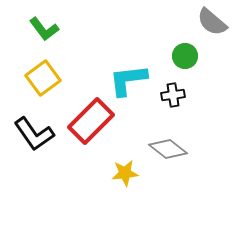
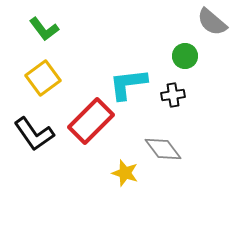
cyan L-shape: moved 4 px down
gray diamond: moved 5 px left; rotated 15 degrees clockwise
yellow star: rotated 24 degrees clockwise
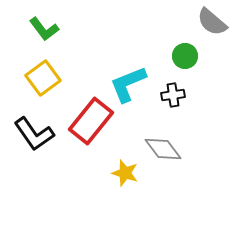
cyan L-shape: rotated 15 degrees counterclockwise
red rectangle: rotated 6 degrees counterclockwise
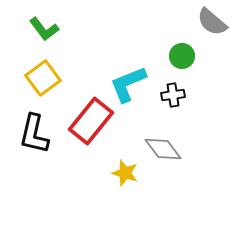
green circle: moved 3 px left
black L-shape: rotated 48 degrees clockwise
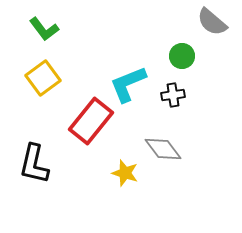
black L-shape: moved 30 px down
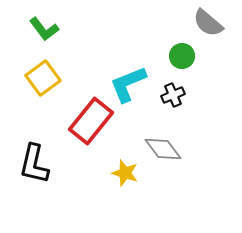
gray semicircle: moved 4 px left, 1 px down
black cross: rotated 15 degrees counterclockwise
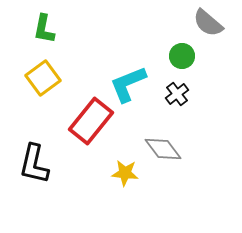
green L-shape: rotated 48 degrees clockwise
black cross: moved 4 px right, 1 px up; rotated 15 degrees counterclockwise
yellow star: rotated 12 degrees counterclockwise
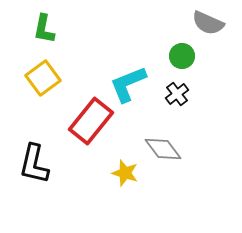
gray semicircle: rotated 16 degrees counterclockwise
yellow star: rotated 12 degrees clockwise
